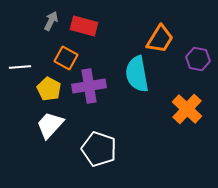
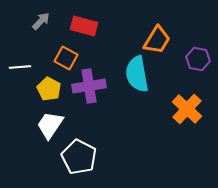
gray arrow: moved 10 px left; rotated 18 degrees clockwise
orange trapezoid: moved 3 px left, 1 px down
white trapezoid: rotated 8 degrees counterclockwise
white pentagon: moved 20 px left, 8 px down; rotated 8 degrees clockwise
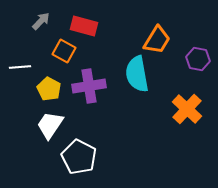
orange square: moved 2 px left, 7 px up
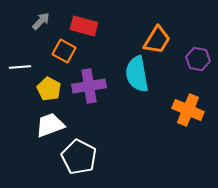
orange cross: moved 1 px right, 1 px down; rotated 20 degrees counterclockwise
white trapezoid: rotated 36 degrees clockwise
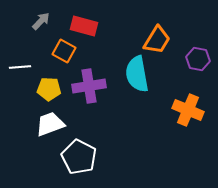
yellow pentagon: rotated 25 degrees counterclockwise
white trapezoid: moved 1 px up
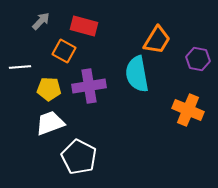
white trapezoid: moved 1 px up
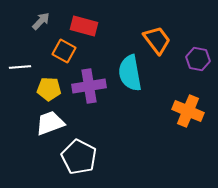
orange trapezoid: rotated 68 degrees counterclockwise
cyan semicircle: moved 7 px left, 1 px up
orange cross: moved 1 px down
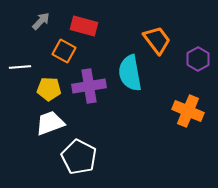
purple hexagon: rotated 20 degrees clockwise
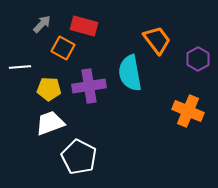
gray arrow: moved 1 px right, 3 px down
orange square: moved 1 px left, 3 px up
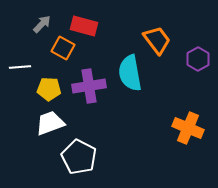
orange cross: moved 17 px down
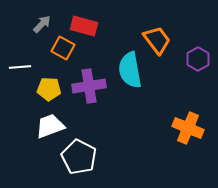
cyan semicircle: moved 3 px up
white trapezoid: moved 3 px down
